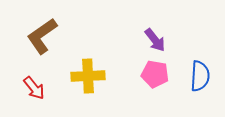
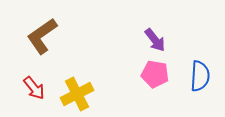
yellow cross: moved 11 px left, 18 px down; rotated 24 degrees counterclockwise
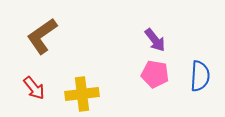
yellow cross: moved 5 px right; rotated 20 degrees clockwise
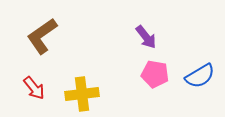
purple arrow: moved 9 px left, 3 px up
blue semicircle: rotated 56 degrees clockwise
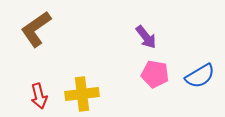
brown L-shape: moved 6 px left, 7 px up
red arrow: moved 5 px right, 8 px down; rotated 25 degrees clockwise
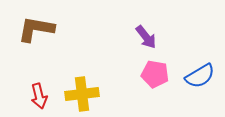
brown L-shape: rotated 45 degrees clockwise
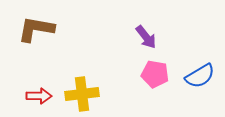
red arrow: rotated 75 degrees counterclockwise
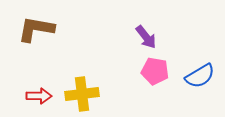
pink pentagon: moved 3 px up
